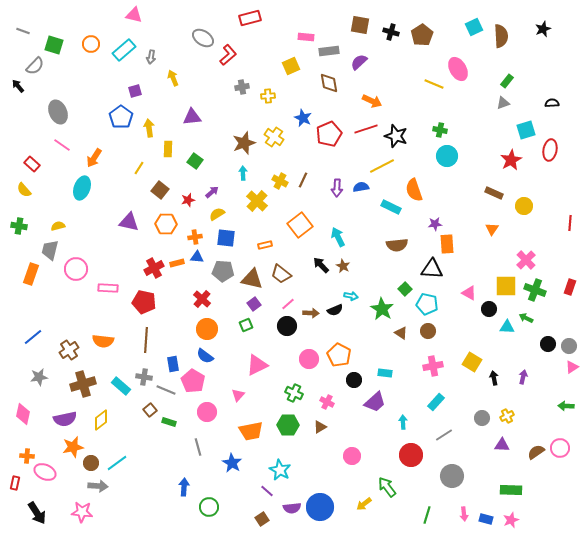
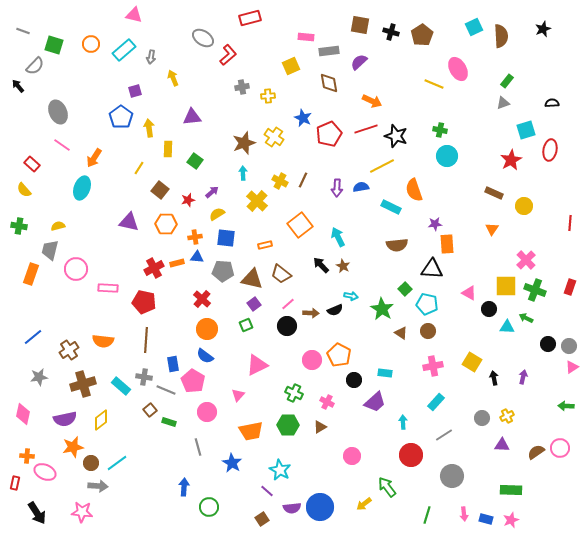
pink circle at (309, 359): moved 3 px right, 1 px down
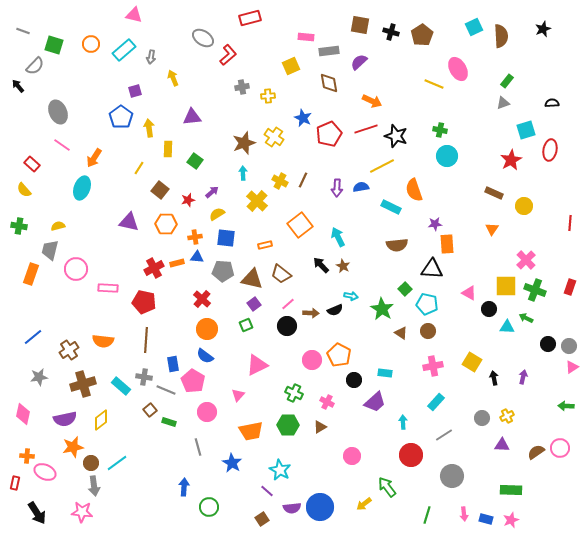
gray arrow at (98, 486): moved 4 px left; rotated 78 degrees clockwise
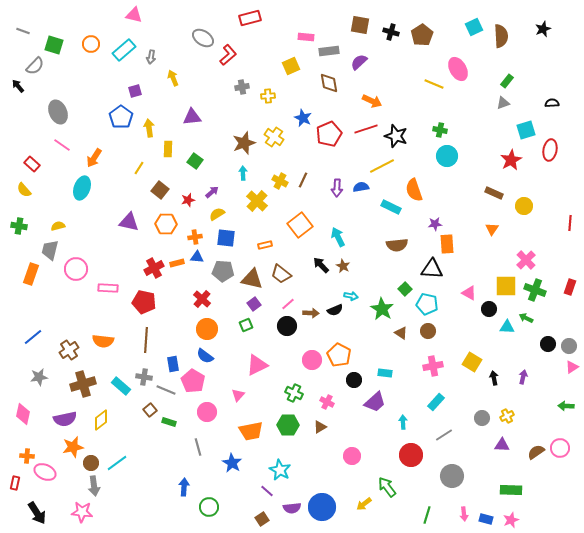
blue circle at (320, 507): moved 2 px right
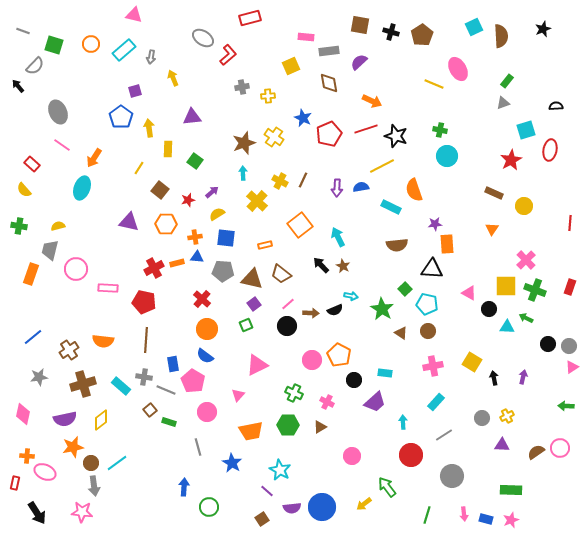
black semicircle at (552, 103): moved 4 px right, 3 px down
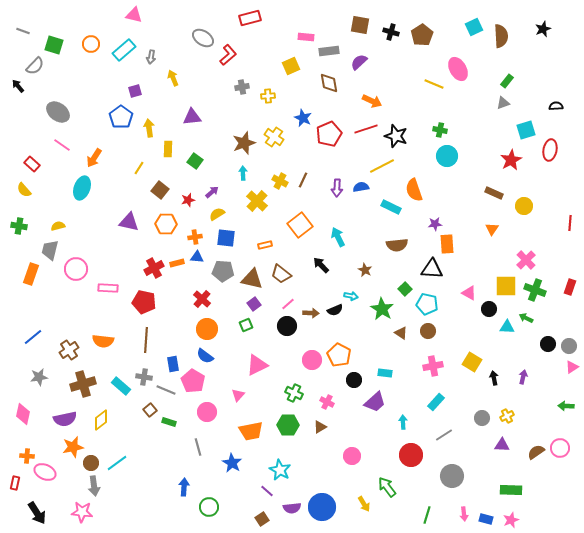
gray ellipse at (58, 112): rotated 30 degrees counterclockwise
brown star at (343, 266): moved 22 px right, 4 px down
yellow arrow at (364, 504): rotated 84 degrees counterclockwise
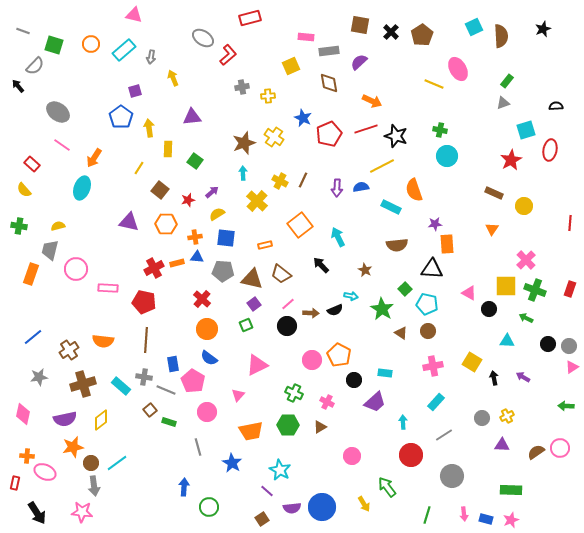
black cross at (391, 32): rotated 28 degrees clockwise
red rectangle at (570, 287): moved 2 px down
cyan triangle at (507, 327): moved 14 px down
blue semicircle at (205, 356): moved 4 px right, 2 px down
purple arrow at (523, 377): rotated 72 degrees counterclockwise
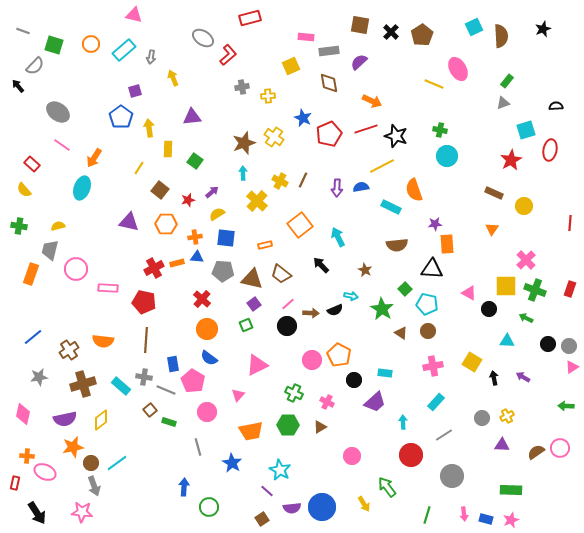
gray arrow at (94, 486): rotated 12 degrees counterclockwise
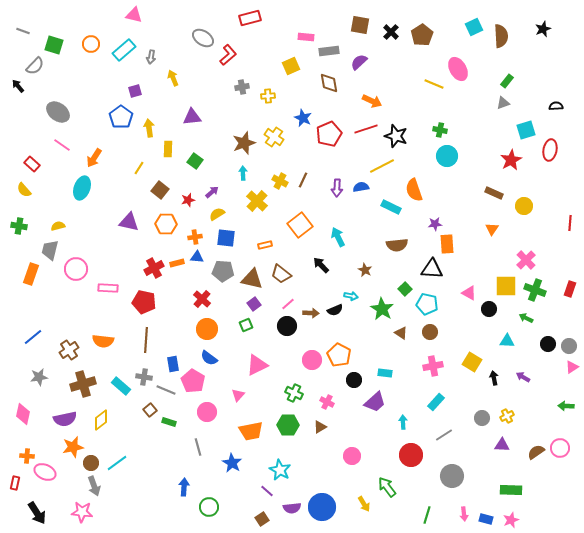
brown circle at (428, 331): moved 2 px right, 1 px down
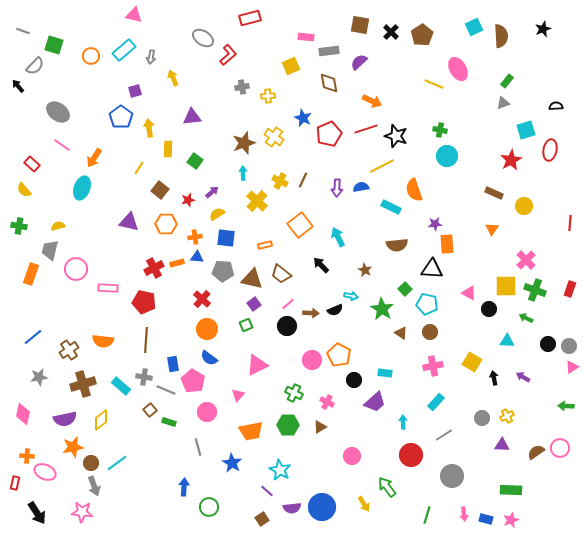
orange circle at (91, 44): moved 12 px down
